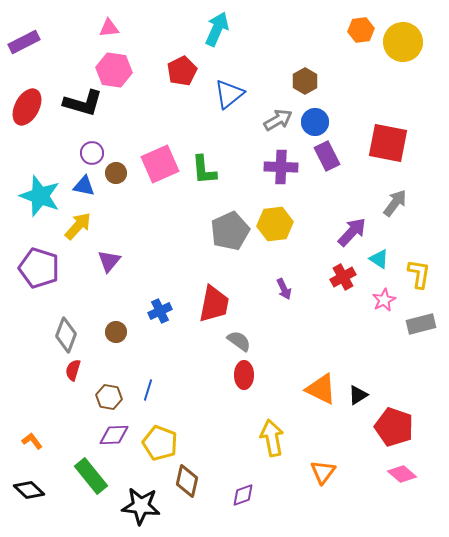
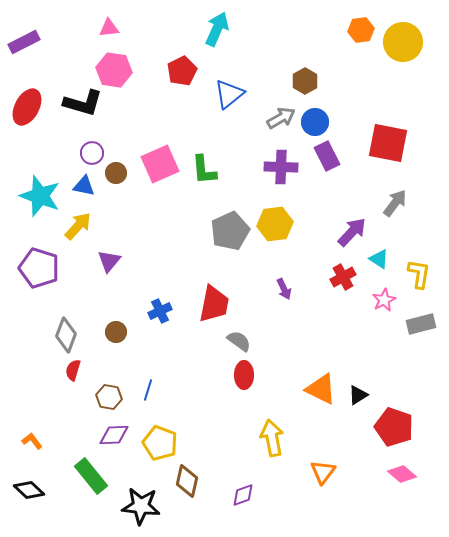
gray arrow at (278, 120): moved 3 px right, 2 px up
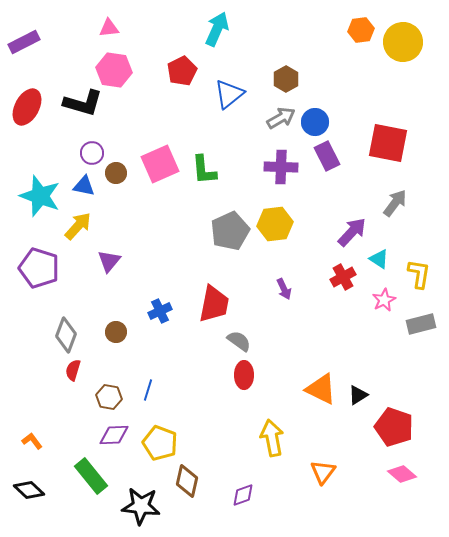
brown hexagon at (305, 81): moved 19 px left, 2 px up
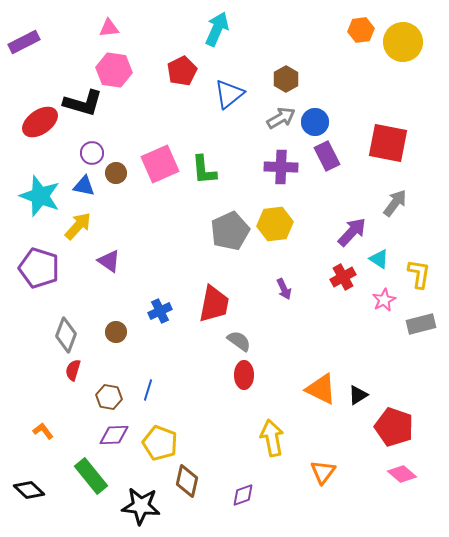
red ellipse at (27, 107): moved 13 px right, 15 px down; rotated 27 degrees clockwise
purple triangle at (109, 261): rotated 35 degrees counterclockwise
orange L-shape at (32, 441): moved 11 px right, 10 px up
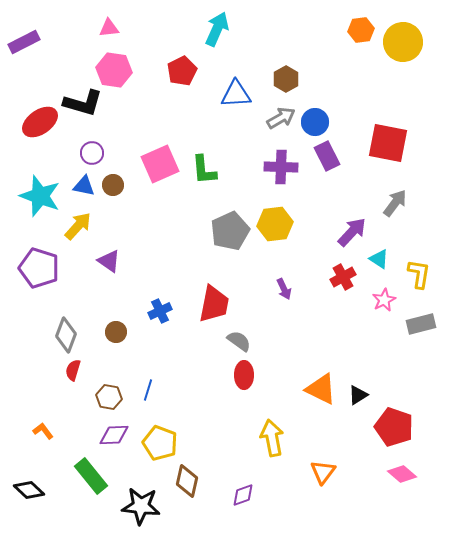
blue triangle at (229, 94): moved 7 px right; rotated 36 degrees clockwise
brown circle at (116, 173): moved 3 px left, 12 px down
